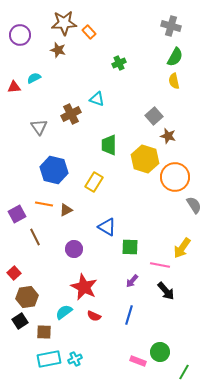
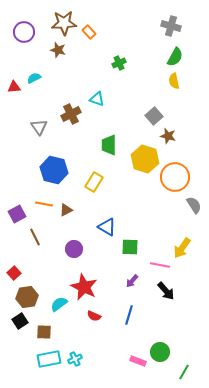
purple circle at (20, 35): moved 4 px right, 3 px up
cyan semicircle at (64, 312): moved 5 px left, 8 px up
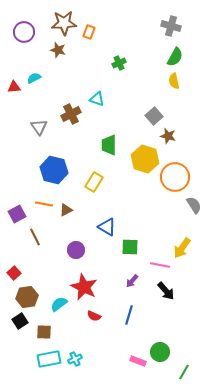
orange rectangle at (89, 32): rotated 64 degrees clockwise
purple circle at (74, 249): moved 2 px right, 1 px down
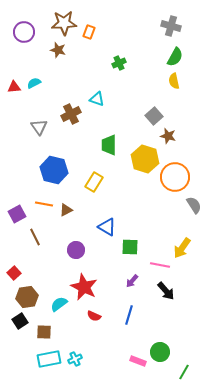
cyan semicircle at (34, 78): moved 5 px down
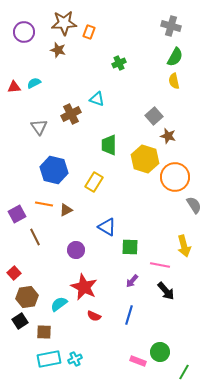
yellow arrow at (182, 248): moved 2 px right, 2 px up; rotated 50 degrees counterclockwise
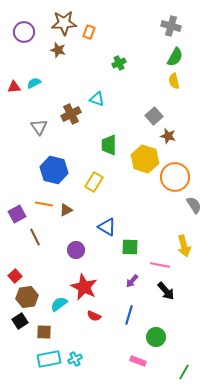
red square at (14, 273): moved 1 px right, 3 px down
green circle at (160, 352): moved 4 px left, 15 px up
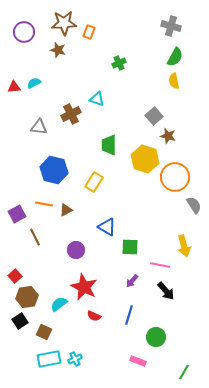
gray triangle at (39, 127): rotated 48 degrees counterclockwise
brown square at (44, 332): rotated 21 degrees clockwise
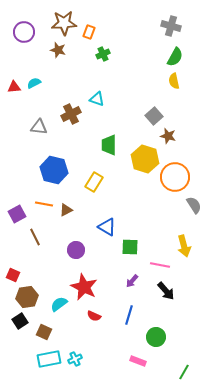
green cross at (119, 63): moved 16 px left, 9 px up
red square at (15, 276): moved 2 px left, 1 px up; rotated 24 degrees counterclockwise
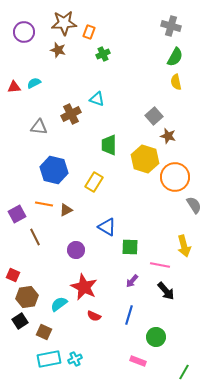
yellow semicircle at (174, 81): moved 2 px right, 1 px down
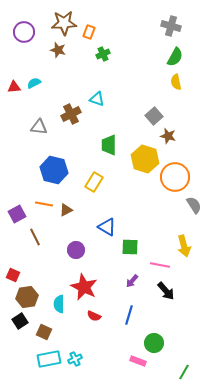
cyan semicircle at (59, 304): rotated 54 degrees counterclockwise
green circle at (156, 337): moved 2 px left, 6 px down
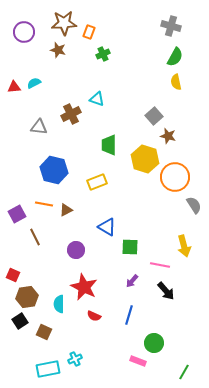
yellow rectangle at (94, 182): moved 3 px right; rotated 36 degrees clockwise
cyan rectangle at (49, 359): moved 1 px left, 10 px down
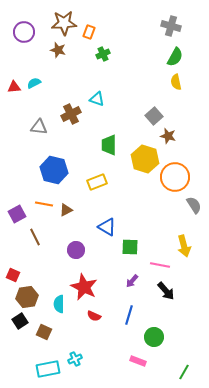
green circle at (154, 343): moved 6 px up
